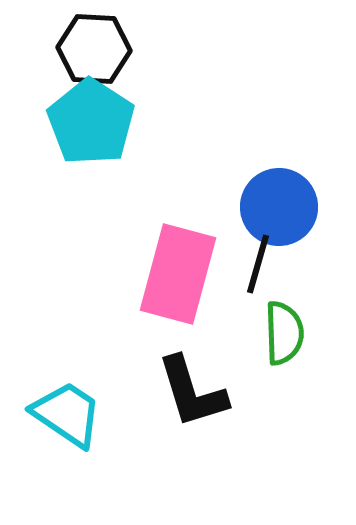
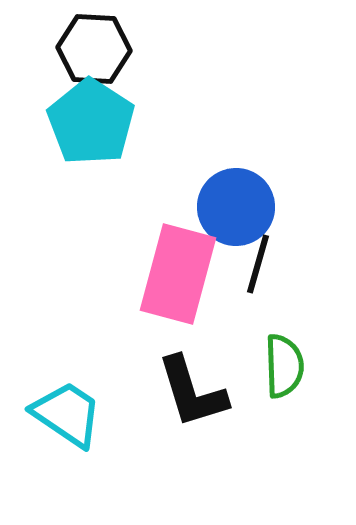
blue circle: moved 43 px left
green semicircle: moved 33 px down
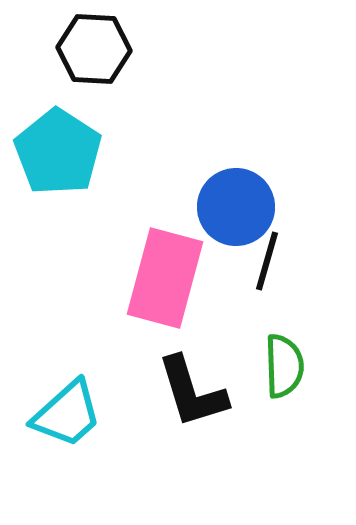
cyan pentagon: moved 33 px left, 30 px down
black line: moved 9 px right, 3 px up
pink rectangle: moved 13 px left, 4 px down
cyan trapezoid: rotated 104 degrees clockwise
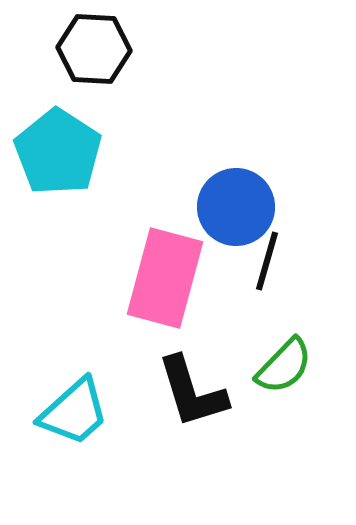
green semicircle: rotated 46 degrees clockwise
cyan trapezoid: moved 7 px right, 2 px up
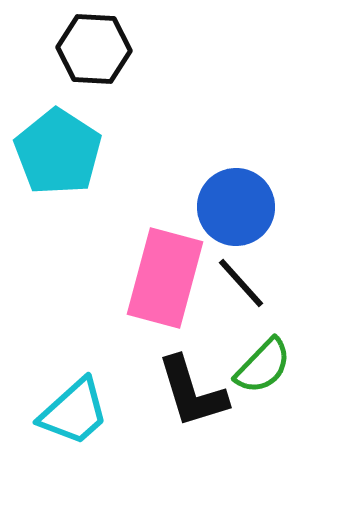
black line: moved 26 px left, 22 px down; rotated 58 degrees counterclockwise
green semicircle: moved 21 px left
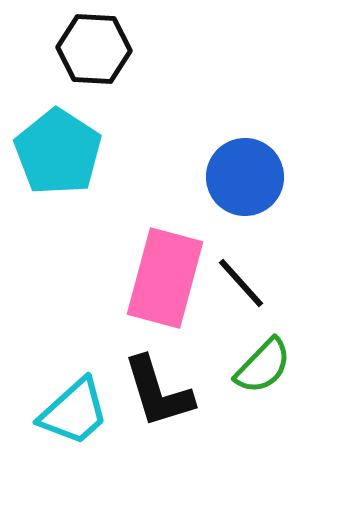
blue circle: moved 9 px right, 30 px up
black L-shape: moved 34 px left
